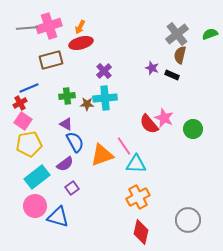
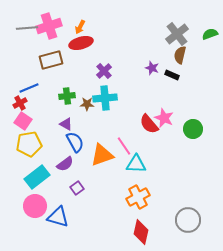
purple square: moved 5 px right
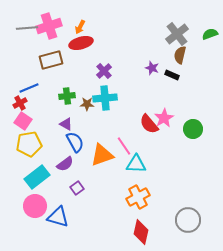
pink star: rotated 18 degrees clockwise
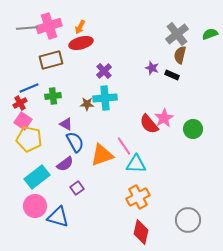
green cross: moved 14 px left
yellow pentagon: moved 5 px up; rotated 20 degrees clockwise
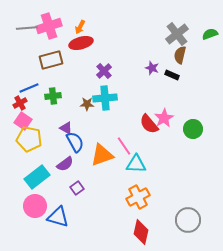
purple triangle: moved 4 px down
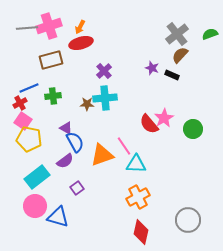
brown semicircle: rotated 30 degrees clockwise
purple semicircle: moved 3 px up
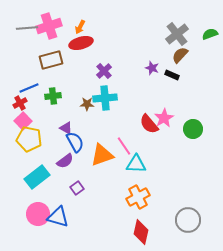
pink square: rotated 12 degrees clockwise
pink circle: moved 3 px right, 8 px down
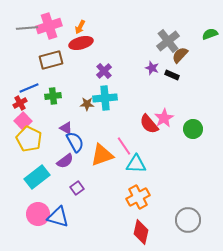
gray cross: moved 9 px left, 7 px down
yellow pentagon: rotated 15 degrees clockwise
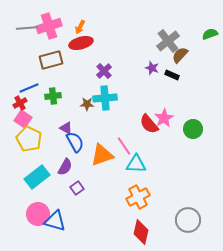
pink square: moved 2 px up; rotated 12 degrees counterclockwise
purple semicircle: moved 6 px down; rotated 24 degrees counterclockwise
blue triangle: moved 3 px left, 4 px down
